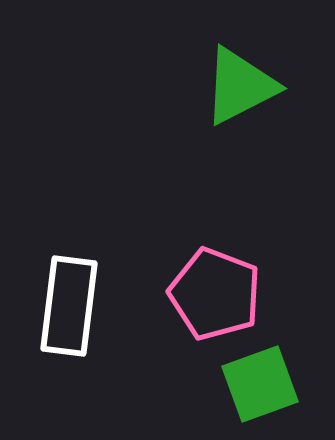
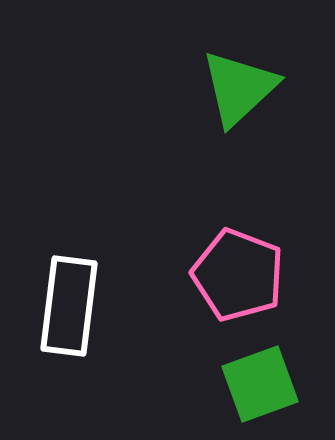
green triangle: moved 1 px left, 2 px down; rotated 16 degrees counterclockwise
pink pentagon: moved 23 px right, 19 px up
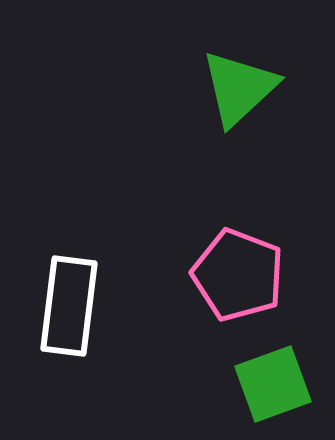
green square: moved 13 px right
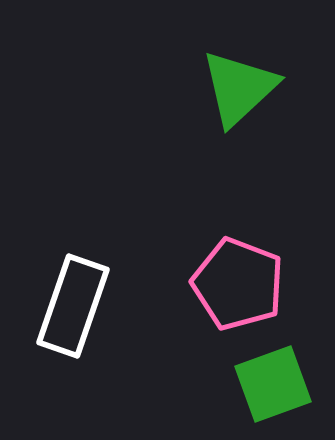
pink pentagon: moved 9 px down
white rectangle: moved 4 px right; rotated 12 degrees clockwise
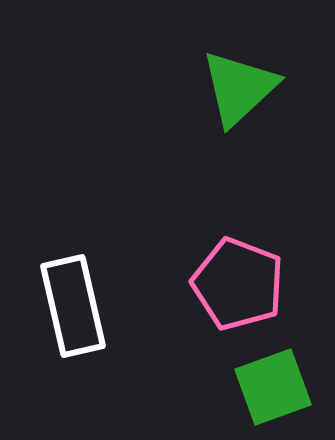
white rectangle: rotated 32 degrees counterclockwise
green square: moved 3 px down
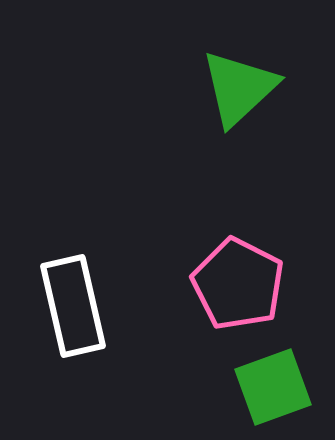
pink pentagon: rotated 6 degrees clockwise
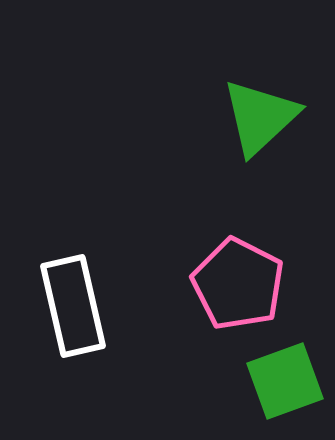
green triangle: moved 21 px right, 29 px down
green square: moved 12 px right, 6 px up
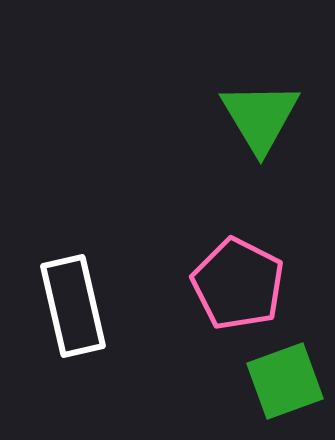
green triangle: rotated 18 degrees counterclockwise
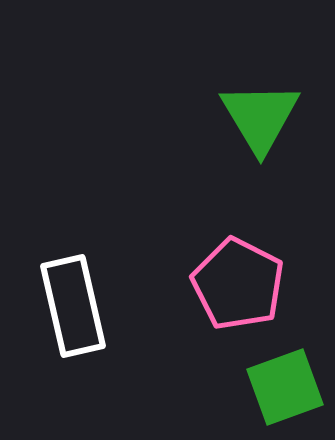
green square: moved 6 px down
